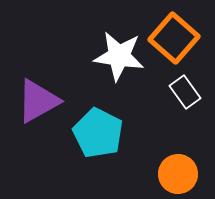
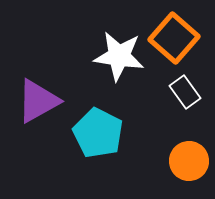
orange circle: moved 11 px right, 13 px up
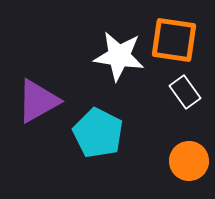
orange square: moved 2 px down; rotated 33 degrees counterclockwise
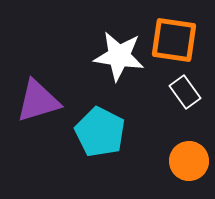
purple triangle: rotated 12 degrees clockwise
cyan pentagon: moved 2 px right, 1 px up
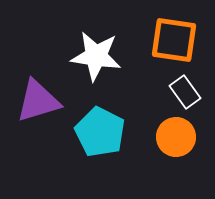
white star: moved 23 px left
orange circle: moved 13 px left, 24 px up
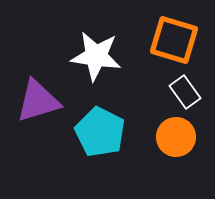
orange square: rotated 9 degrees clockwise
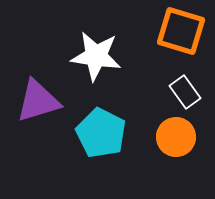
orange square: moved 7 px right, 9 px up
cyan pentagon: moved 1 px right, 1 px down
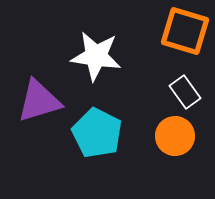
orange square: moved 4 px right
purple triangle: moved 1 px right
cyan pentagon: moved 4 px left
orange circle: moved 1 px left, 1 px up
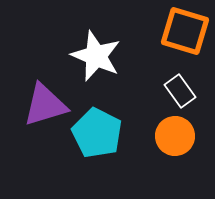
white star: rotated 15 degrees clockwise
white rectangle: moved 5 px left, 1 px up
purple triangle: moved 6 px right, 4 px down
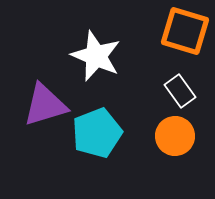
cyan pentagon: rotated 24 degrees clockwise
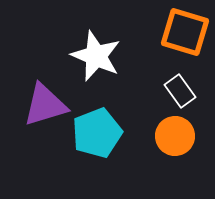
orange square: moved 1 px down
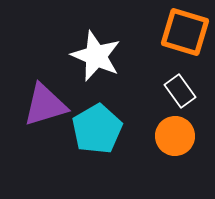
cyan pentagon: moved 4 px up; rotated 9 degrees counterclockwise
